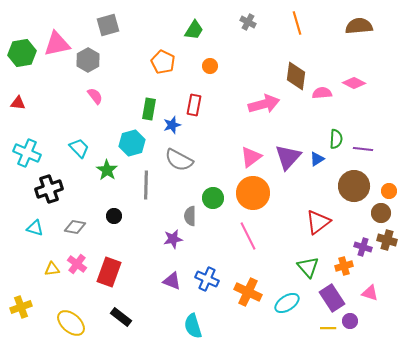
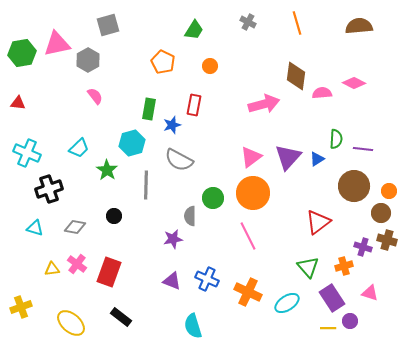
cyan trapezoid at (79, 148): rotated 90 degrees clockwise
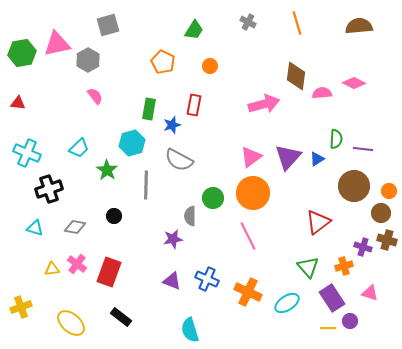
cyan semicircle at (193, 326): moved 3 px left, 4 px down
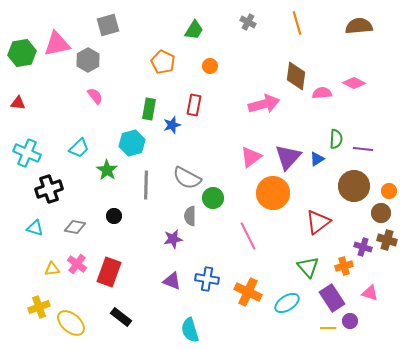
gray semicircle at (179, 160): moved 8 px right, 18 px down
orange circle at (253, 193): moved 20 px right
blue cross at (207, 279): rotated 15 degrees counterclockwise
yellow cross at (21, 307): moved 18 px right
